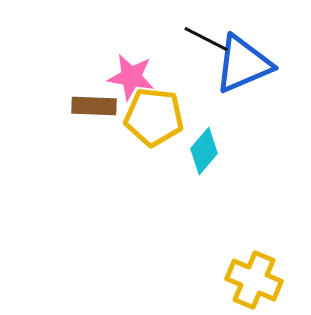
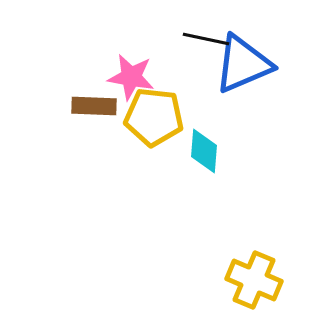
black line: rotated 15 degrees counterclockwise
cyan diamond: rotated 36 degrees counterclockwise
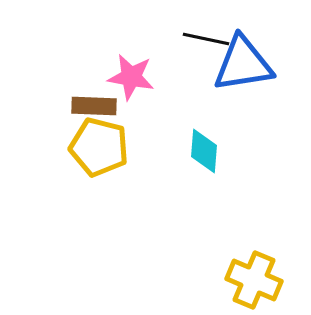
blue triangle: rotated 14 degrees clockwise
yellow pentagon: moved 55 px left, 30 px down; rotated 8 degrees clockwise
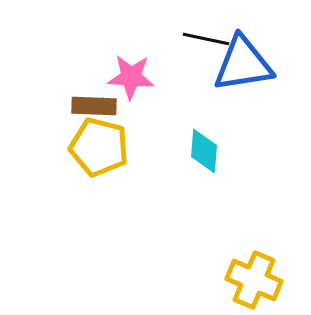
pink star: rotated 6 degrees counterclockwise
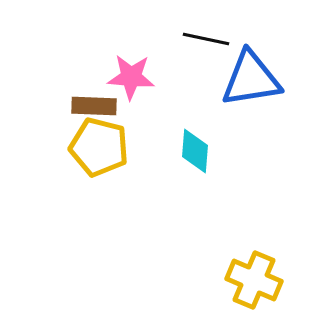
blue triangle: moved 8 px right, 15 px down
cyan diamond: moved 9 px left
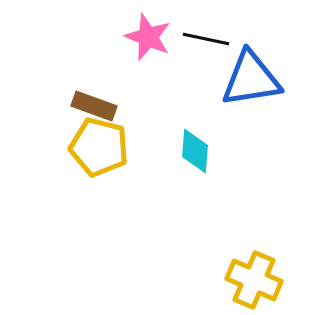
pink star: moved 17 px right, 40 px up; rotated 18 degrees clockwise
brown rectangle: rotated 18 degrees clockwise
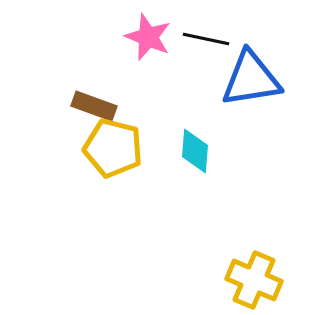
yellow pentagon: moved 14 px right, 1 px down
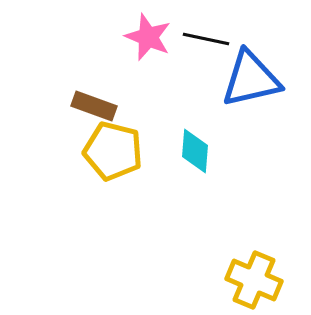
blue triangle: rotated 4 degrees counterclockwise
yellow pentagon: moved 3 px down
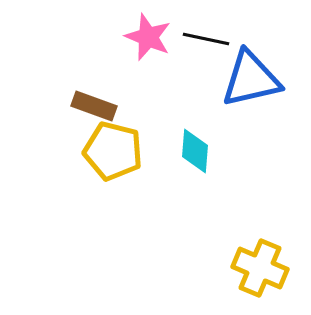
yellow cross: moved 6 px right, 12 px up
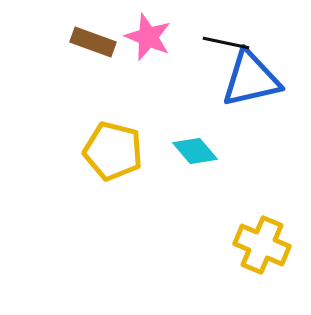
black line: moved 20 px right, 4 px down
brown rectangle: moved 1 px left, 64 px up
cyan diamond: rotated 45 degrees counterclockwise
yellow cross: moved 2 px right, 23 px up
